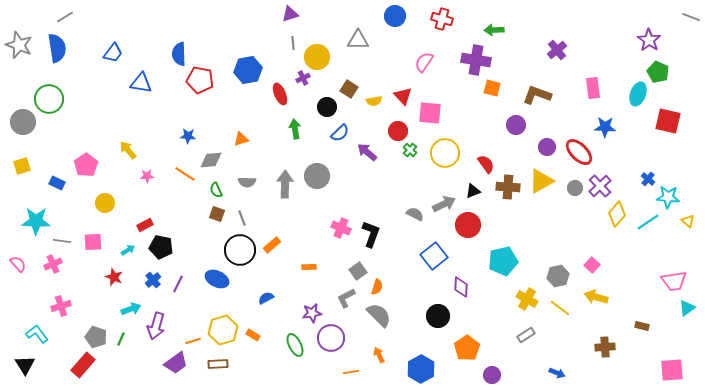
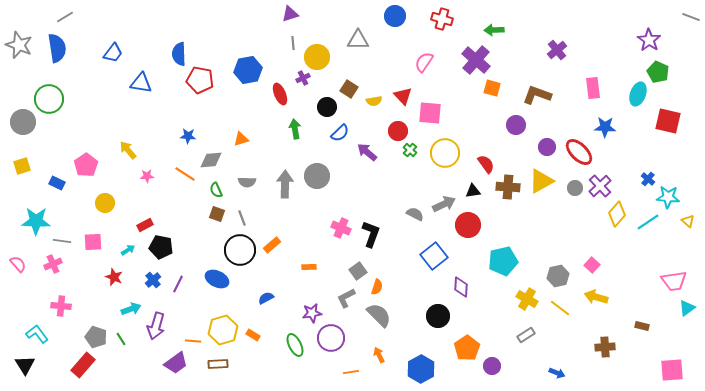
purple cross at (476, 60): rotated 32 degrees clockwise
black triangle at (473, 191): rotated 14 degrees clockwise
pink cross at (61, 306): rotated 24 degrees clockwise
green line at (121, 339): rotated 56 degrees counterclockwise
orange line at (193, 341): rotated 21 degrees clockwise
purple circle at (492, 375): moved 9 px up
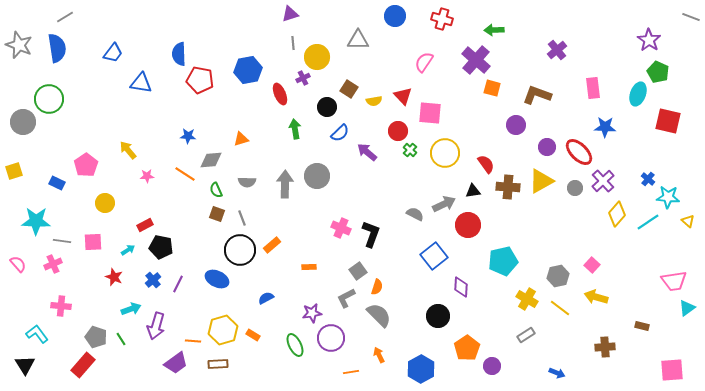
yellow square at (22, 166): moved 8 px left, 5 px down
purple cross at (600, 186): moved 3 px right, 5 px up
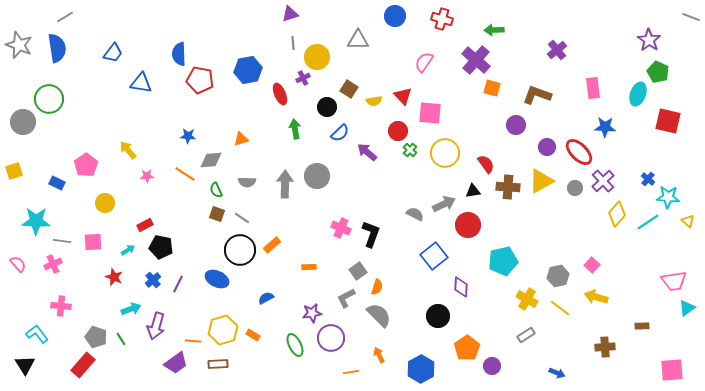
gray line at (242, 218): rotated 35 degrees counterclockwise
brown rectangle at (642, 326): rotated 16 degrees counterclockwise
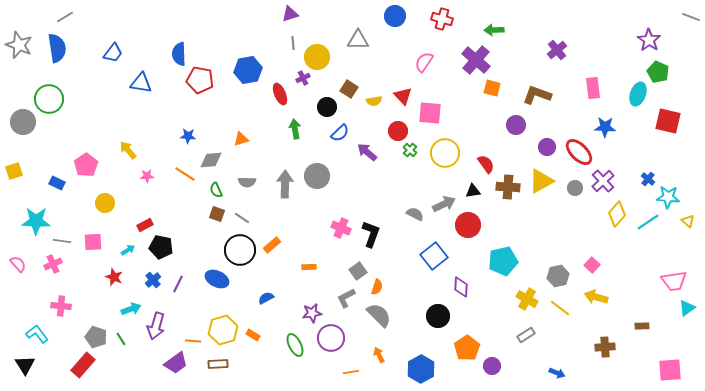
pink square at (672, 370): moved 2 px left
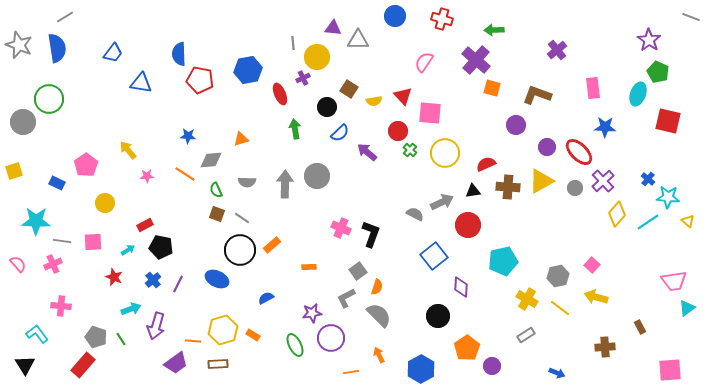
purple triangle at (290, 14): moved 43 px right, 14 px down; rotated 24 degrees clockwise
red semicircle at (486, 164): rotated 78 degrees counterclockwise
gray arrow at (444, 204): moved 2 px left, 2 px up
brown rectangle at (642, 326): moved 2 px left, 1 px down; rotated 64 degrees clockwise
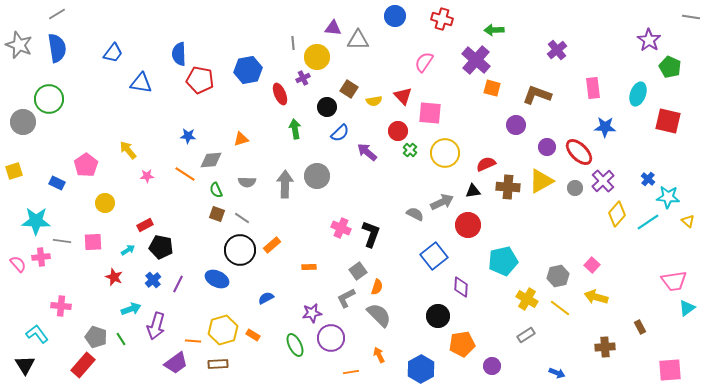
gray line at (65, 17): moved 8 px left, 3 px up
gray line at (691, 17): rotated 12 degrees counterclockwise
green pentagon at (658, 72): moved 12 px right, 5 px up
pink cross at (53, 264): moved 12 px left, 7 px up; rotated 18 degrees clockwise
orange pentagon at (467, 348): moved 5 px left, 4 px up; rotated 25 degrees clockwise
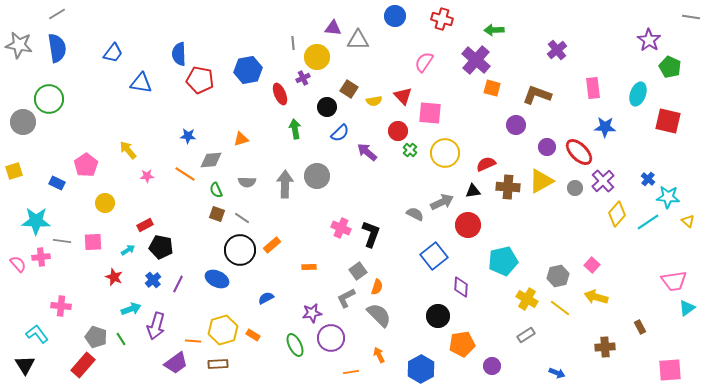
gray star at (19, 45): rotated 12 degrees counterclockwise
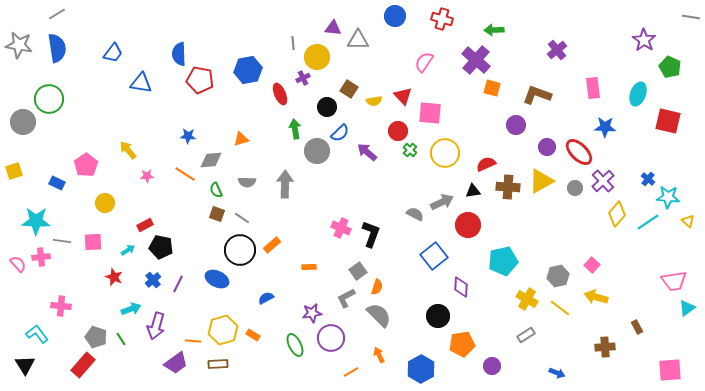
purple star at (649, 40): moved 5 px left
gray circle at (317, 176): moved 25 px up
brown rectangle at (640, 327): moved 3 px left
orange line at (351, 372): rotated 21 degrees counterclockwise
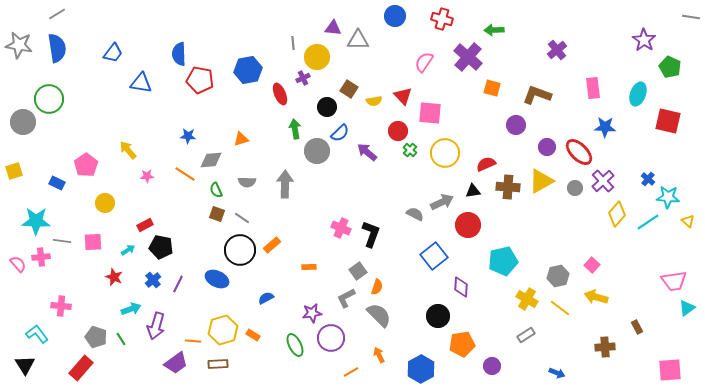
purple cross at (476, 60): moved 8 px left, 3 px up
red rectangle at (83, 365): moved 2 px left, 3 px down
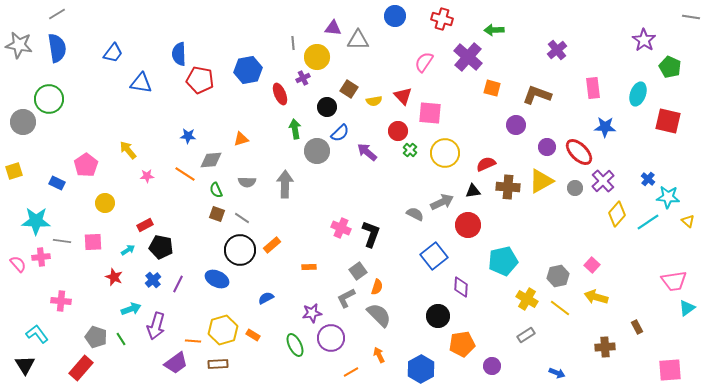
pink cross at (61, 306): moved 5 px up
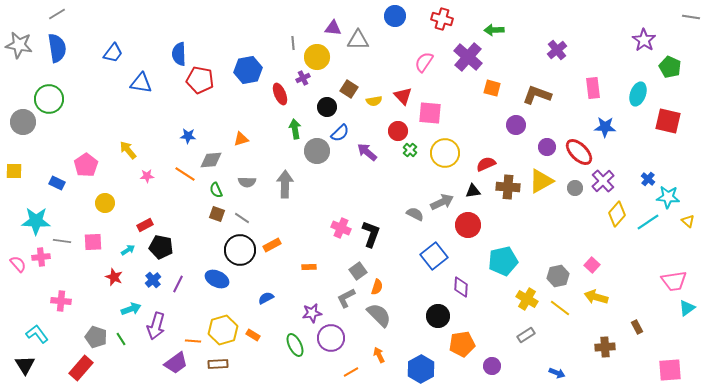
yellow square at (14, 171): rotated 18 degrees clockwise
orange rectangle at (272, 245): rotated 12 degrees clockwise
